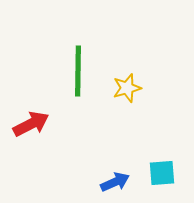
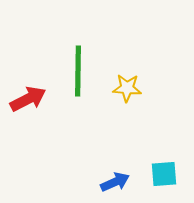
yellow star: rotated 20 degrees clockwise
red arrow: moved 3 px left, 25 px up
cyan square: moved 2 px right, 1 px down
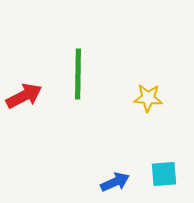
green line: moved 3 px down
yellow star: moved 21 px right, 10 px down
red arrow: moved 4 px left, 3 px up
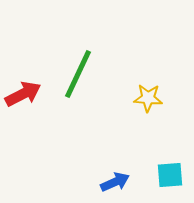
green line: rotated 24 degrees clockwise
red arrow: moved 1 px left, 2 px up
cyan square: moved 6 px right, 1 px down
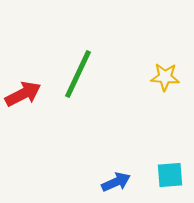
yellow star: moved 17 px right, 21 px up
blue arrow: moved 1 px right
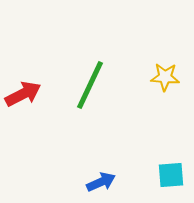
green line: moved 12 px right, 11 px down
cyan square: moved 1 px right
blue arrow: moved 15 px left
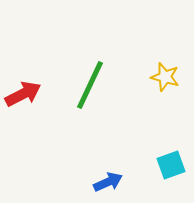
yellow star: rotated 12 degrees clockwise
cyan square: moved 10 px up; rotated 16 degrees counterclockwise
blue arrow: moved 7 px right
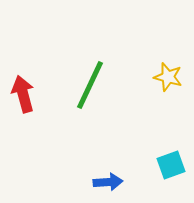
yellow star: moved 3 px right
red arrow: rotated 78 degrees counterclockwise
blue arrow: rotated 20 degrees clockwise
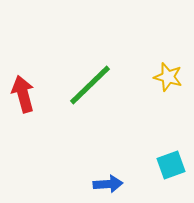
green line: rotated 21 degrees clockwise
blue arrow: moved 2 px down
